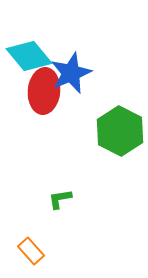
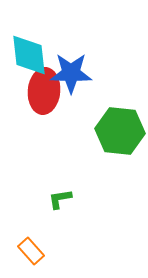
cyan diamond: moved 1 px up; rotated 33 degrees clockwise
blue star: rotated 24 degrees clockwise
green hexagon: rotated 21 degrees counterclockwise
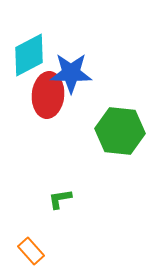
cyan diamond: rotated 69 degrees clockwise
red ellipse: moved 4 px right, 4 px down
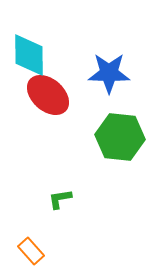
cyan diamond: rotated 63 degrees counterclockwise
blue star: moved 38 px right
red ellipse: rotated 54 degrees counterclockwise
green hexagon: moved 6 px down
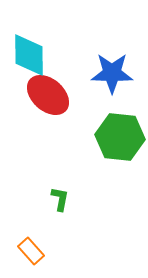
blue star: moved 3 px right
green L-shape: rotated 110 degrees clockwise
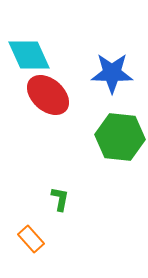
cyan diamond: rotated 24 degrees counterclockwise
orange rectangle: moved 12 px up
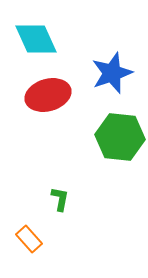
cyan diamond: moved 7 px right, 16 px up
blue star: rotated 21 degrees counterclockwise
red ellipse: rotated 57 degrees counterclockwise
orange rectangle: moved 2 px left
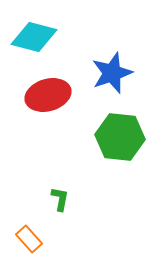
cyan diamond: moved 2 px left, 2 px up; rotated 51 degrees counterclockwise
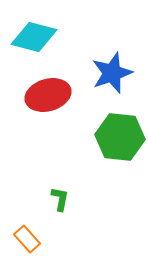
orange rectangle: moved 2 px left
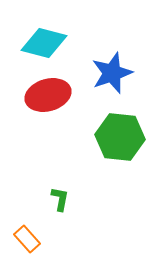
cyan diamond: moved 10 px right, 6 px down
